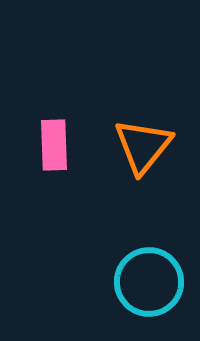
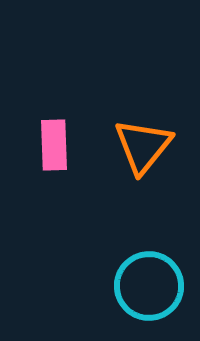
cyan circle: moved 4 px down
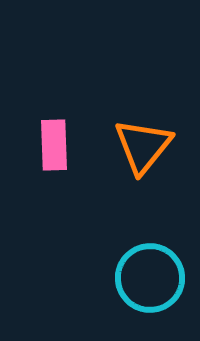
cyan circle: moved 1 px right, 8 px up
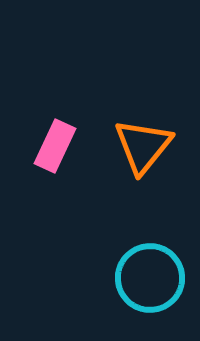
pink rectangle: moved 1 px right, 1 px down; rotated 27 degrees clockwise
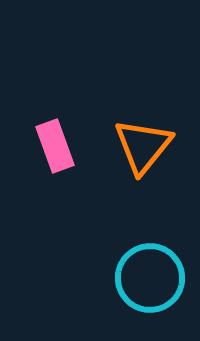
pink rectangle: rotated 45 degrees counterclockwise
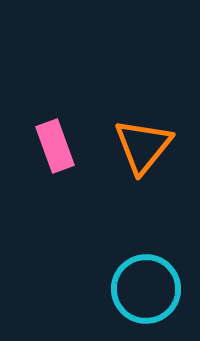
cyan circle: moved 4 px left, 11 px down
